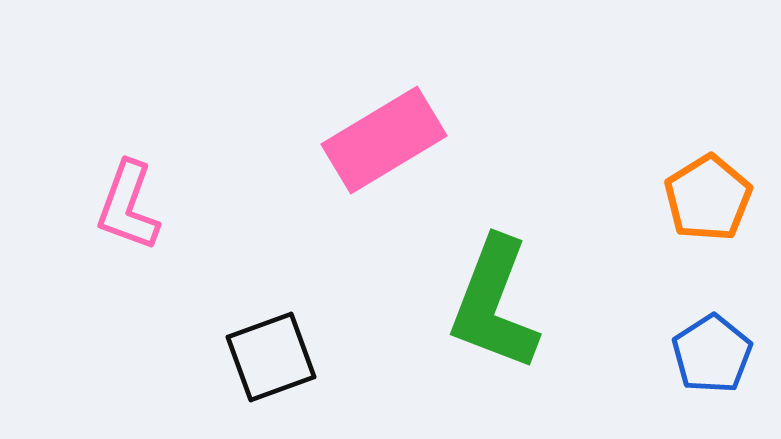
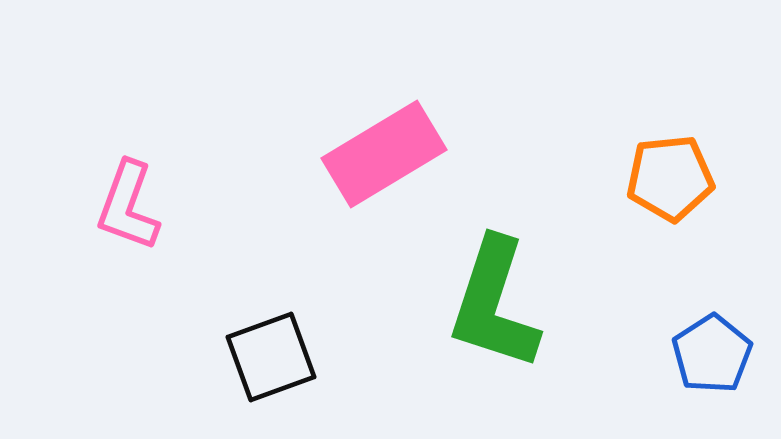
pink rectangle: moved 14 px down
orange pentagon: moved 38 px left, 20 px up; rotated 26 degrees clockwise
green L-shape: rotated 3 degrees counterclockwise
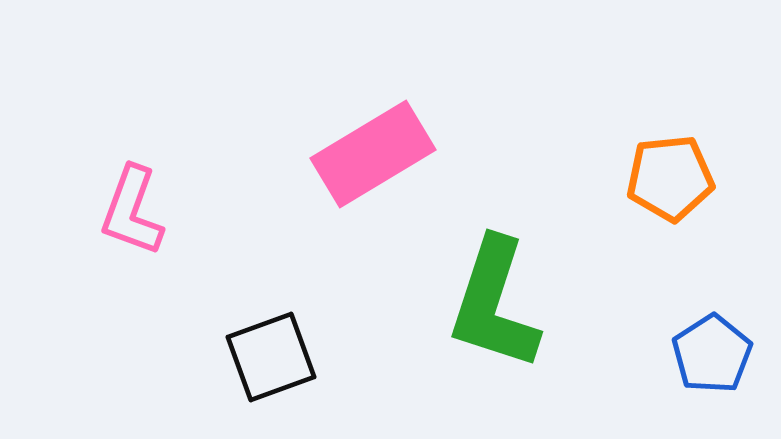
pink rectangle: moved 11 px left
pink L-shape: moved 4 px right, 5 px down
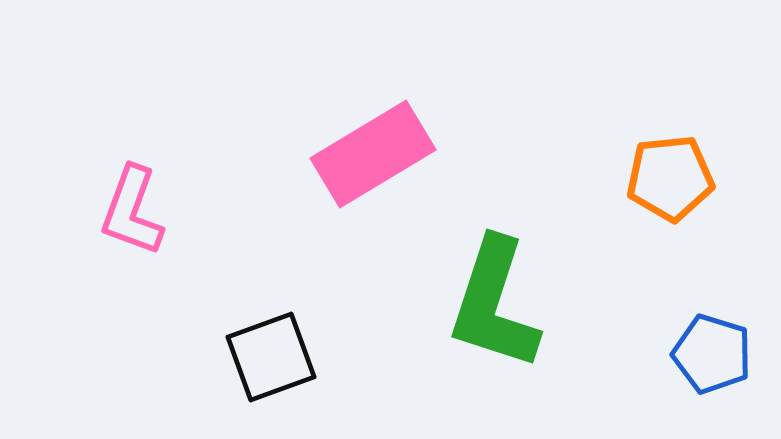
blue pentagon: rotated 22 degrees counterclockwise
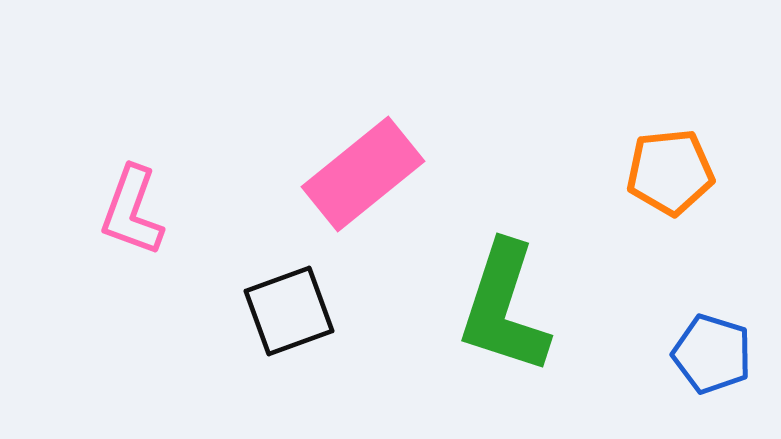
pink rectangle: moved 10 px left, 20 px down; rotated 8 degrees counterclockwise
orange pentagon: moved 6 px up
green L-shape: moved 10 px right, 4 px down
black square: moved 18 px right, 46 px up
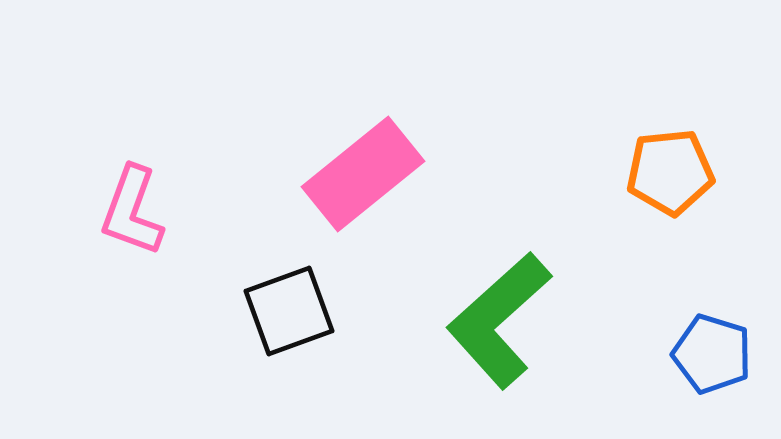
green L-shape: moved 5 px left, 12 px down; rotated 30 degrees clockwise
